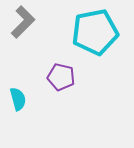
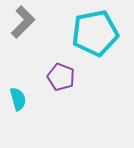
cyan pentagon: moved 1 px down
purple pentagon: rotated 8 degrees clockwise
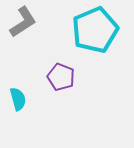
gray L-shape: rotated 12 degrees clockwise
cyan pentagon: moved 3 px up; rotated 12 degrees counterclockwise
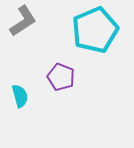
gray L-shape: moved 1 px up
cyan semicircle: moved 2 px right, 3 px up
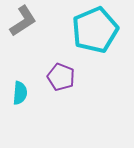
cyan semicircle: moved 3 px up; rotated 20 degrees clockwise
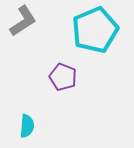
purple pentagon: moved 2 px right
cyan semicircle: moved 7 px right, 33 px down
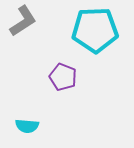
cyan pentagon: rotated 21 degrees clockwise
cyan semicircle: rotated 90 degrees clockwise
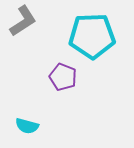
cyan pentagon: moved 3 px left, 6 px down
cyan semicircle: rotated 10 degrees clockwise
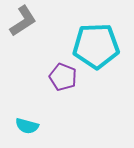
cyan pentagon: moved 4 px right, 10 px down
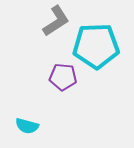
gray L-shape: moved 33 px right
purple pentagon: rotated 16 degrees counterclockwise
